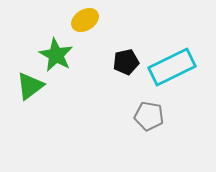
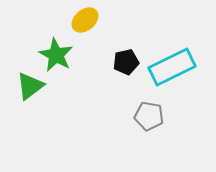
yellow ellipse: rotated 8 degrees counterclockwise
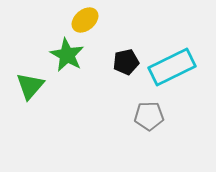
green star: moved 11 px right
green triangle: rotated 12 degrees counterclockwise
gray pentagon: rotated 12 degrees counterclockwise
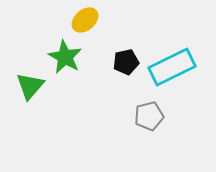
green star: moved 2 px left, 2 px down
gray pentagon: rotated 12 degrees counterclockwise
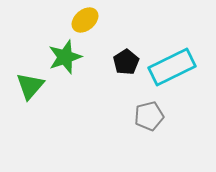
green star: rotated 24 degrees clockwise
black pentagon: rotated 20 degrees counterclockwise
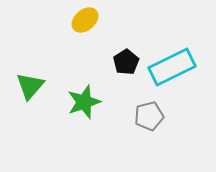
green star: moved 19 px right, 45 px down
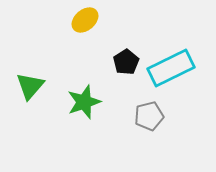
cyan rectangle: moved 1 px left, 1 px down
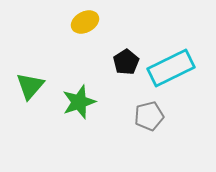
yellow ellipse: moved 2 px down; rotated 12 degrees clockwise
green star: moved 5 px left
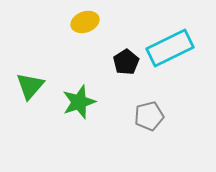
yellow ellipse: rotated 8 degrees clockwise
cyan rectangle: moved 1 px left, 20 px up
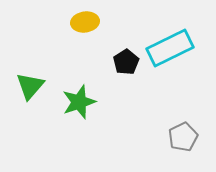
yellow ellipse: rotated 12 degrees clockwise
gray pentagon: moved 34 px right, 21 px down; rotated 12 degrees counterclockwise
